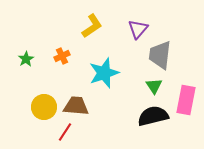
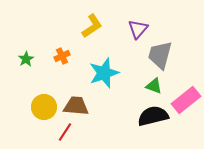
gray trapezoid: rotated 8 degrees clockwise
green triangle: rotated 36 degrees counterclockwise
pink rectangle: rotated 40 degrees clockwise
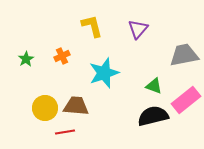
yellow L-shape: rotated 70 degrees counterclockwise
gray trapezoid: moved 24 px right; rotated 64 degrees clockwise
yellow circle: moved 1 px right, 1 px down
red line: rotated 48 degrees clockwise
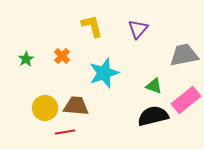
orange cross: rotated 21 degrees counterclockwise
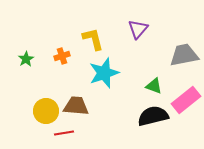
yellow L-shape: moved 1 px right, 13 px down
orange cross: rotated 28 degrees clockwise
yellow circle: moved 1 px right, 3 px down
red line: moved 1 px left, 1 px down
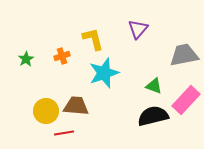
pink rectangle: rotated 8 degrees counterclockwise
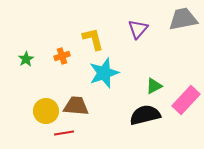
gray trapezoid: moved 1 px left, 36 px up
green triangle: rotated 48 degrees counterclockwise
black semicircle: moved 8 px left, 1 px up
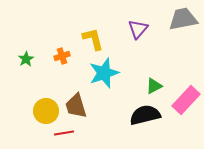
brown trapezoid: rotated 112 degrees counterclockwise
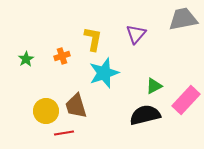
purple triangle: moved 2 px left, 5 px down
yellow L-shape: rotated 25 degrees clockwise
